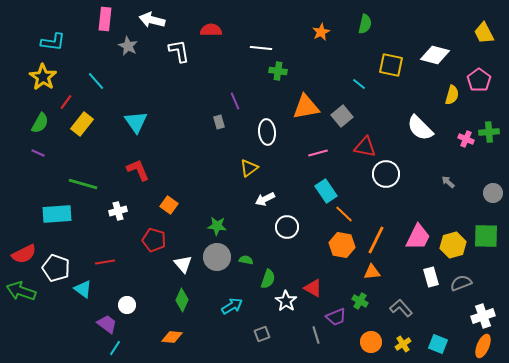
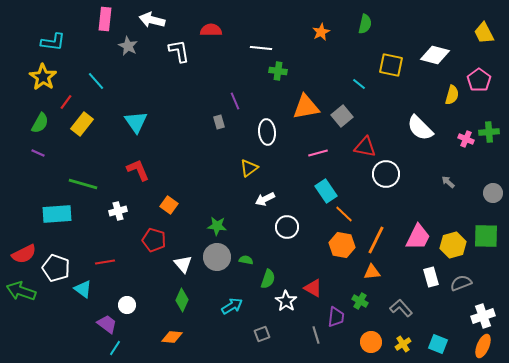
purple trapezoid at (336, 317): rotated 60 degrees counterclockwise
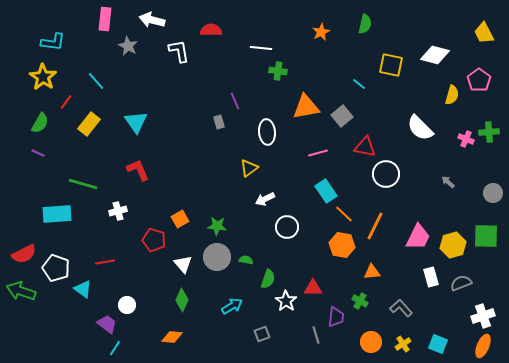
yellow rectangle at (82, 124): moved 7 px right
orange square at (169, 205): moved 11 px right, 14 px down; rotated 24 degrees clockwise
orange line at (376, 240): moved 1 px left, 14 px up
red triangle at (313, 288): rotated 30 degrees counterclockwise
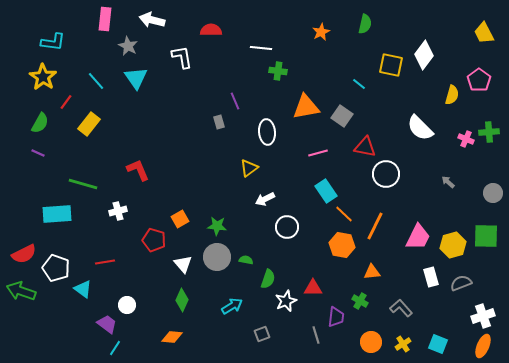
white L-shape at (179, 51): moved 3 px right, 6 px down
white diamond at (435, 55): moved 11 px left; rotated 68 degrees counterclockwise
gray square at (342, 116): rotated 15 degrees counterclockwise
cyan triangle at (136, 122): moved 44 px up
white star at (286, 301): rotated 15 degrees clockwise
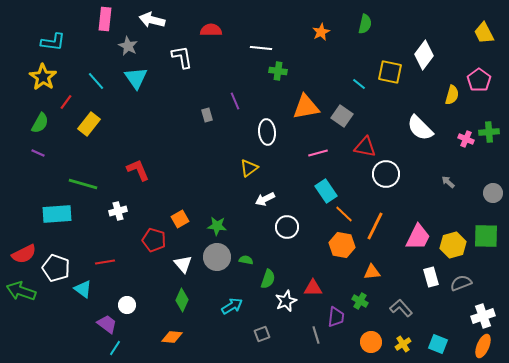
yellow square at (391, 65): moved 1 px left, 7 px down
gray rectangle at (219, 122): moved 12 px left, 7 px up
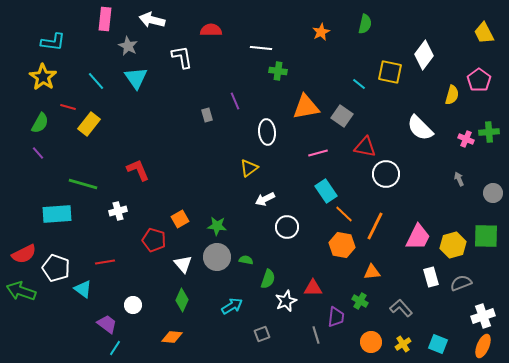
red line at (66, 102): moved 2 px right, 5 px down; rotated 70 degrees clockwise
purple line at (38, 153): rotated 24 degrees clockwise
gray arrow at (448, 182): moved 11 px right, 3 px up; rotated 24 degrees clockwise
white circle at (127, 305): moved 6 px right
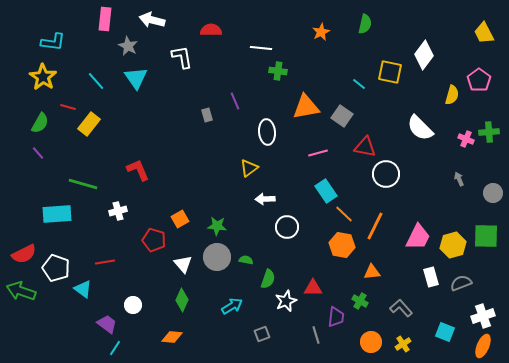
white arrow at (265, 199): rotated 24 degrees clockwise
cyan square at (438, 344): moved 7 px right, 12 px up
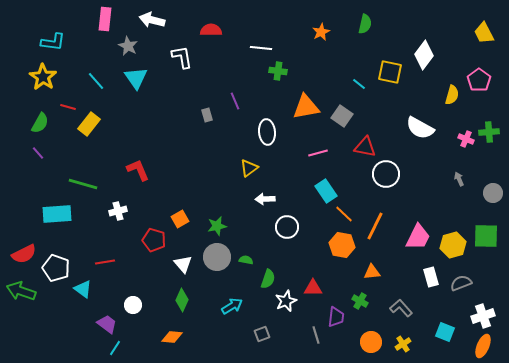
white semicircle at (420, 128): rotated 16 degrees counterclockwise
green star at (217, 226): rotated 18 degrees counterclockwise
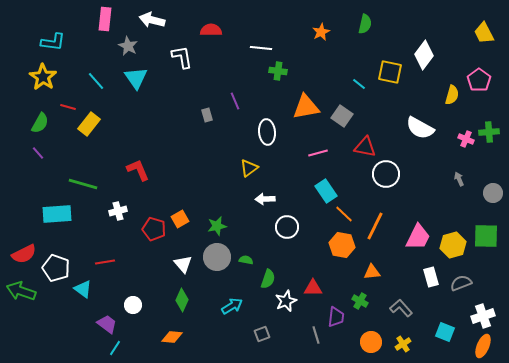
red pentagon at (154, 240): moved 11 px up
